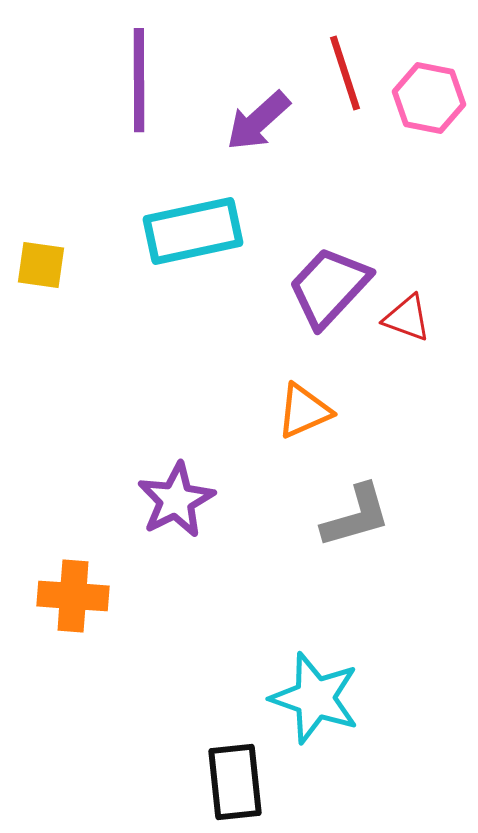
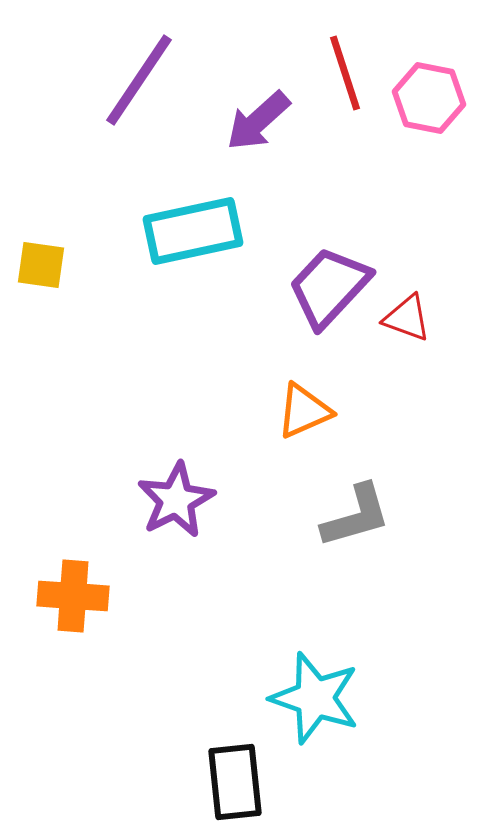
purple line: rotated 34 degrees clockwise
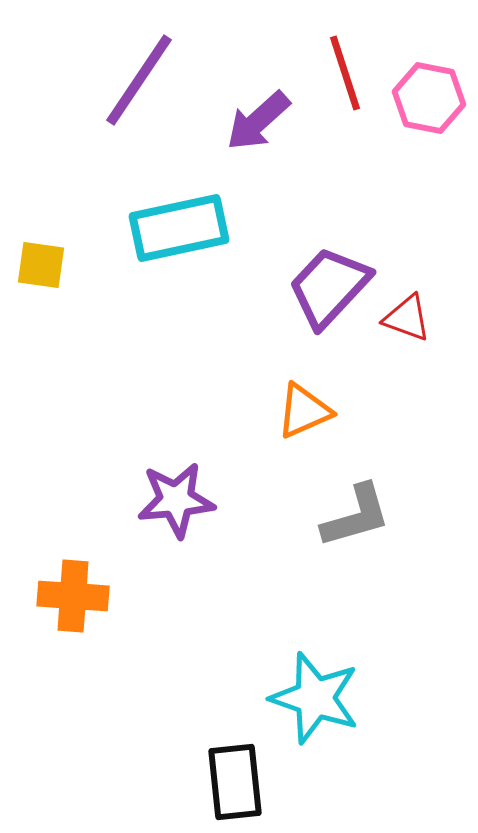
cyan rectangle: moved 14 px left, 3 px up
purple star: rotated 22 degrees clockwise
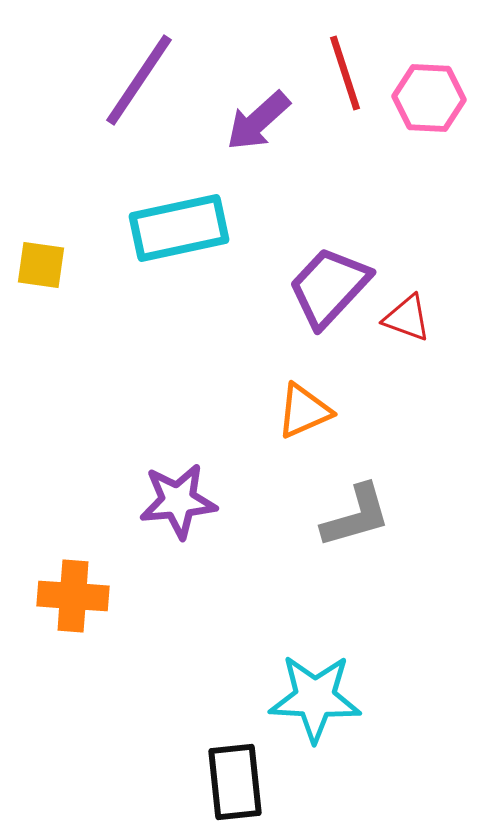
pink hexagon: rotated 8 degrees counterclockwise
purple star: moved 2 px right, 1 px down
cyan star: rotated 16 degrees counterclockwise
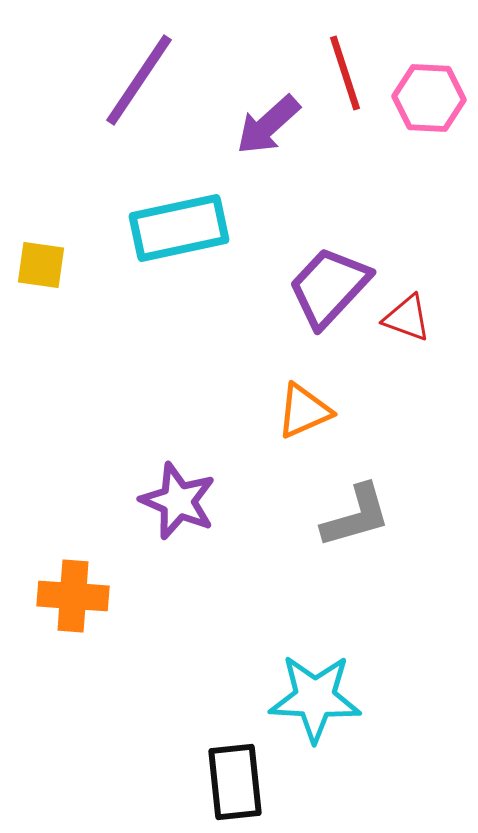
purple arrow: moved 10 px right, 4 px down
purple star: rotated 28 degrees clockwise
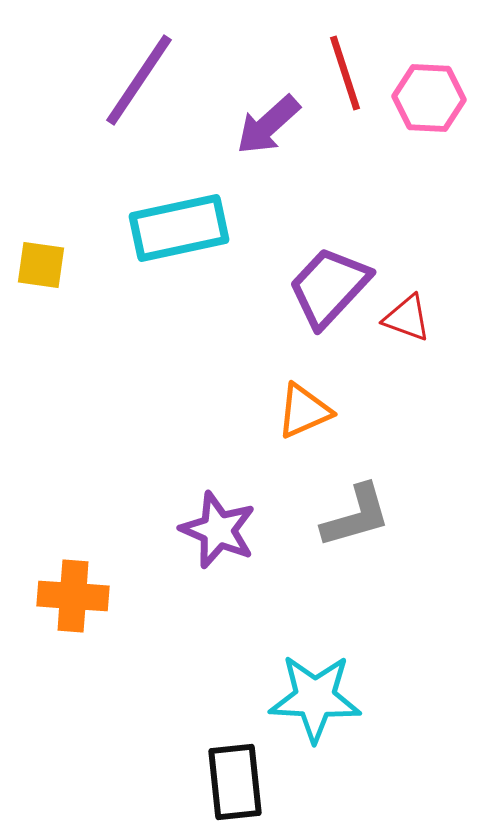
purple star: moved 40 px right, 29 px down
